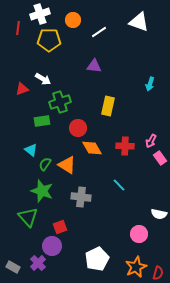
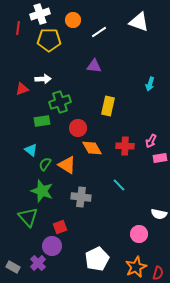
white arrow: rotated 35 degrees counterclockwise
pink rectangle: rotated 64 degrees counterclockwise
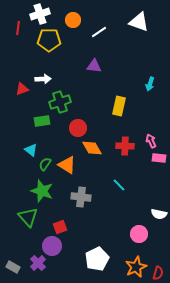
yellow rectangle: moved 11 px right
pink arrow: rotated 128 degrees clockwise
pink rectangle: moved 1 px left; rotated 16 degrees clockwise
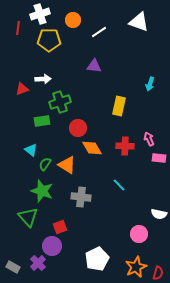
pink arrow: moved 2 px left, 2 px up
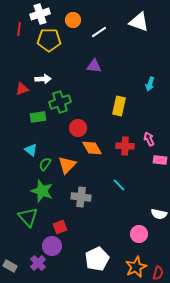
red line: moved 1 px right, 1 px down
green rectangle: moved 4 px left, 4 px up
pink rectangle: moved 1 px right, 2 px down
orange triangle: rotated 42 degrees clockwise
gray rectangle: moved 3 px left, 1 px up
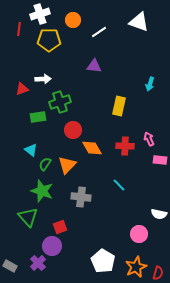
red circle: moved 5 px left, 2 px down
white pentagon: moved 6 px right, 2 px down; rotated 15 degrees counterclockwise
